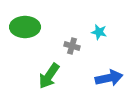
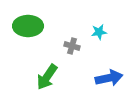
green ellipse: moved 3 px right, 1 px up
cyan star: rotated 21 degrees counterclockwise
green arrow: moved 2 px left, 1 px down
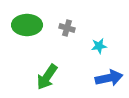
green ellipse: moved 1 px left, 1 px up
cyan star: moved 14 px down
gray cross: moved 5 px left, 18 px up
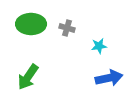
green ellipse: moved 4 px right, 1 px up
green arrow: moved 19 px left
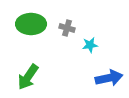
cyan star: moved 9 px left, 1 px up
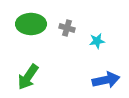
cyan star: moved 7 px right, 4 px up
blue arrow: moved 3 px left, 2 px down
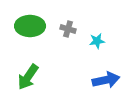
green ellipse: moved 1 px left, 2 px down
gray cross: moved 1 px right, 1 px down
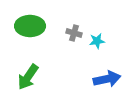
gray cross: moved 6 px right, 4 px down
blue arrow: moved 1 px right, 1 px up
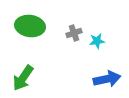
green ellipse: rotated 8 degrees clockwise
gray cross: rotated 35 degrees counterclockwise
green arrow: moved 5 px left, 1 px down
